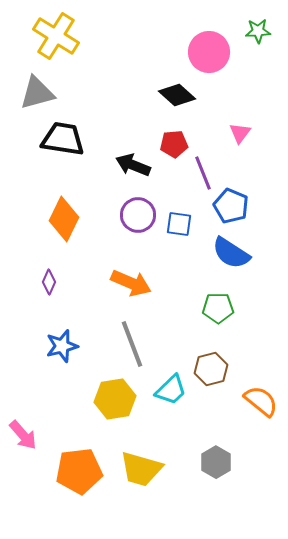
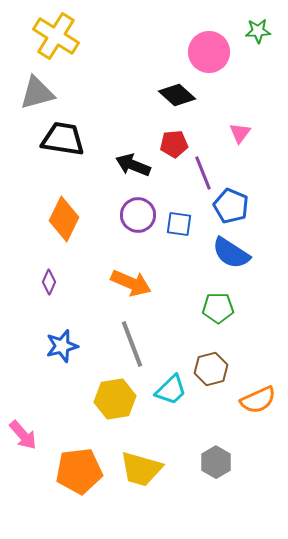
orange semicircle: moved 3 px left, 1 px up; rotated 117 degrees clockwise
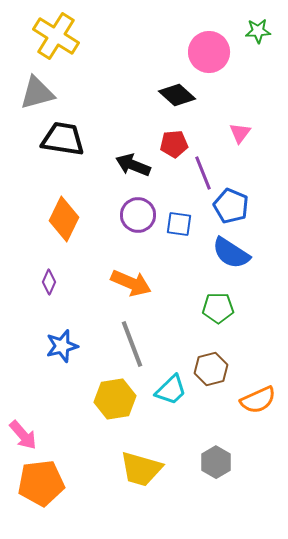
orange pentagon: moved 38 px left, 12 px down
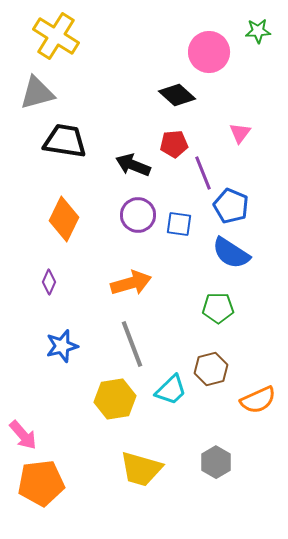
black trapezoid: moved 2 px right, 2 px down
orange arrow: rotated 39 degrees counterclockwise
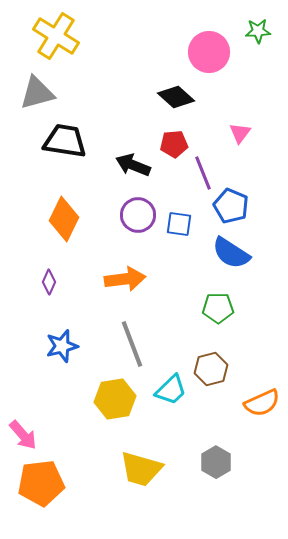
black diamond: moved 1 px left, 2 px down
orange arrow: moved 6 px left, 4 px up; rotated 9 degrees clockwise
orange semicircle: moved 4 px right, 3 px down
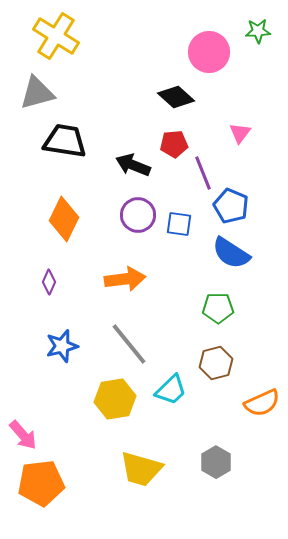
gray line: moved 3 px left; rotated 18 degrees counterclockwise
brown hexagon: moved 5 px right, 6 px up
